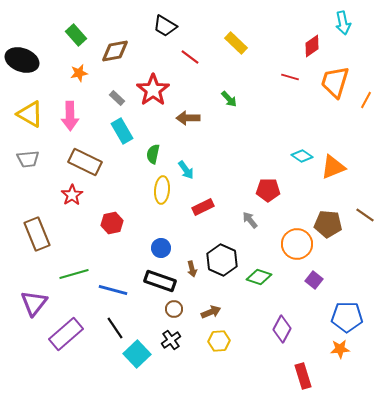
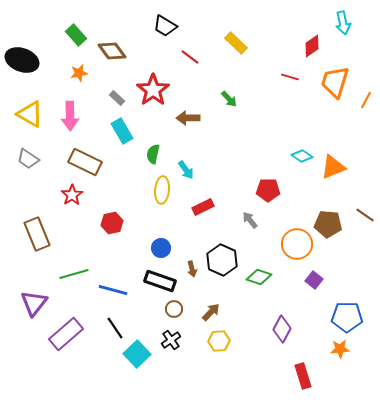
brown diamond at (115, 51): moved 3 px left; rotated 64 degrees clockwise
gray trapezoid at (28, 159): rotated 40 degrees clockwise
brown arrow at (211, 312): rotated 24 degrees counterclockwise
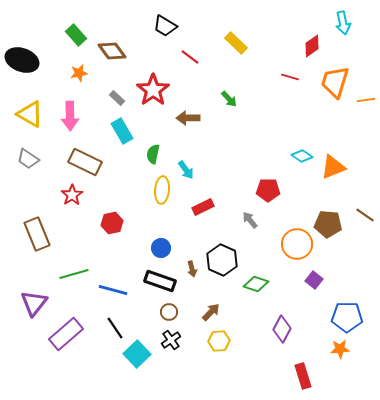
orange line at (366, 100): rotated 54 degrees clockwise
green diamond at (259, 277): moved 3 px left, 7 px down
brown circle at (174, 309): moved 5 px left, 3 px down
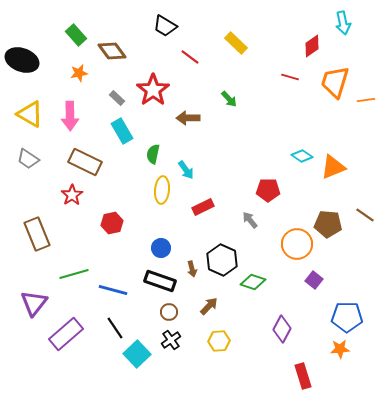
green diamond at (256, 284): moved 3 px left, 2 px up
brown arrow at (211, 312): moved 2 px left, 6 px up
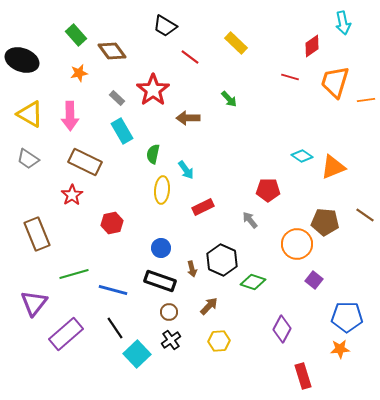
brown pentagon at (328, 224): moved 3 px left, 2 px up
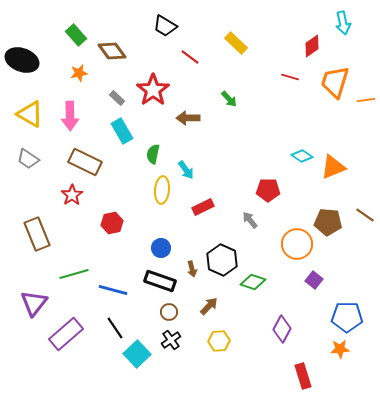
brown pentagon at (325, 222): moved 3 px right
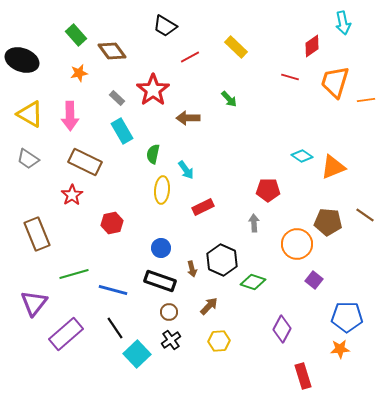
yellow rectangle at (236, 43): moved 4 px down
red line at (190, 57): rotated 66 degrees counterclockwise
gray arrow at (250, 220): moved 4 px right, 3 px down; rotated 36 degrees clockwise
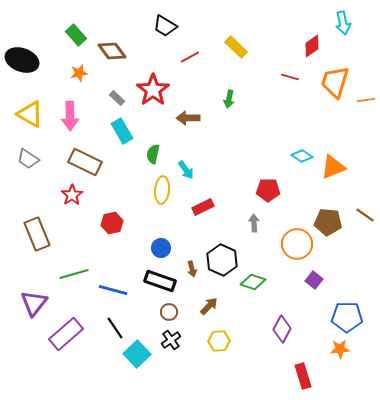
green arrow at (229, 99): rotated 54 degrees clockwise
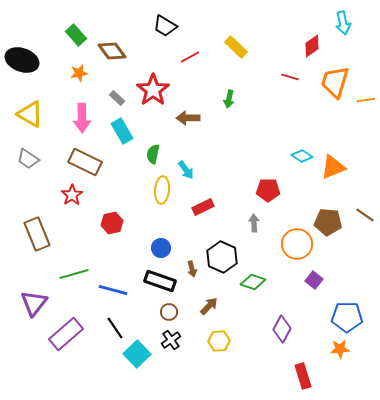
pink arrow at (70, 116): moved 12 px right, 2 px down
black hexagon at (222, 260): moved 3 px up
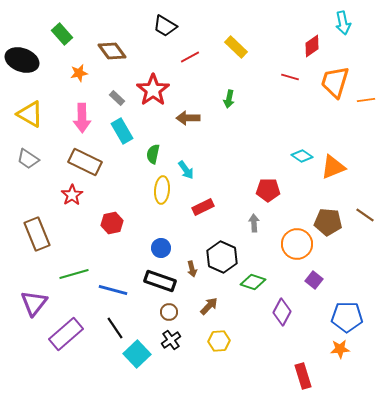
green rectangle at (76, 35): moved 14 px left, 1 px up
purple diamond at (282, 329): moved 17 px up
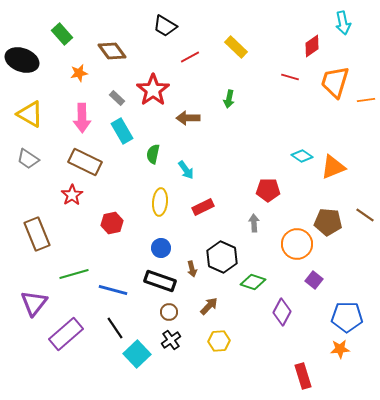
yellow ellipse at (162, 190): moved 2 px left, 12 px down
